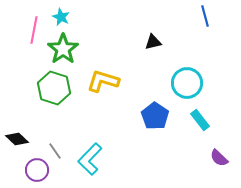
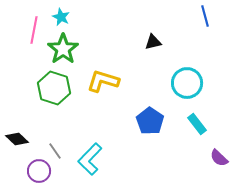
blue pentagon: moved 5 px left, 5 px down
cyan rectangle: moved 3 px left, 4 px down
purple circle: moved 2 px right, 1 px down
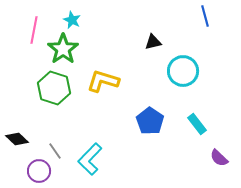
cyan star: moved 11 px right, 3 px down
cyan circle: moved 4 px left, 12 px up
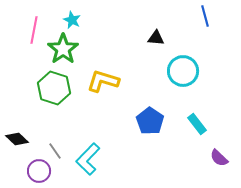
black triangle: moved 3 px right, 4 px up; rotated 18 degrees clockwise
cyan L-shape: moved 2 px left
